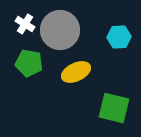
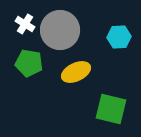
green square: moved 3 px left, 1 px down
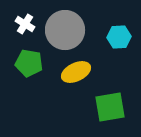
gray circle: moved 5 px right
green square: moved 1 px left, 2 px up; rotated 24 degrees counterclockwise
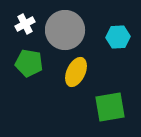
white cross: rotated 30 degrees clockwise
cyan hexagon: moved 1 px left
yellow ellipse: rotated 40 degrees counterclockwise
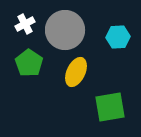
green pentagon: rotated 24 degrees clockwise
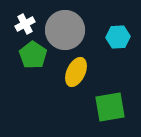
green pentagon: moved 4 px right, 8 px up
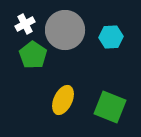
cyan hexagon: moved 7 px left
yellow ellipse: moved 13 px left, 28 px down
green square: rotated 32 degrees clockwise
